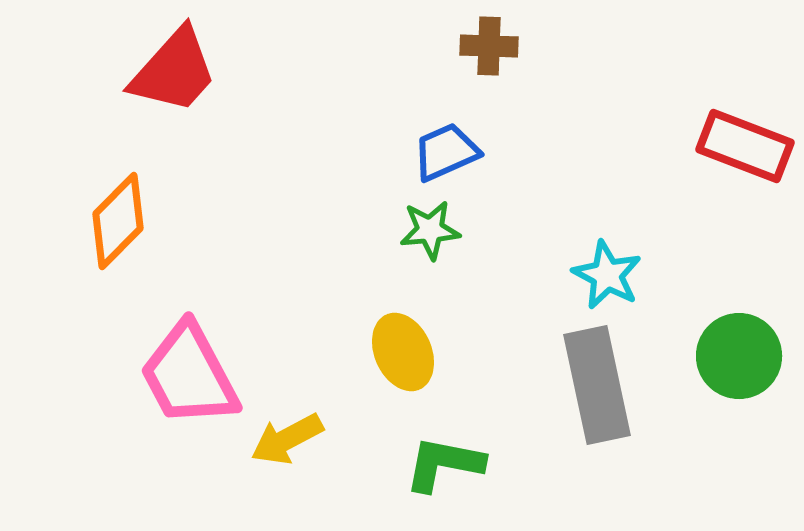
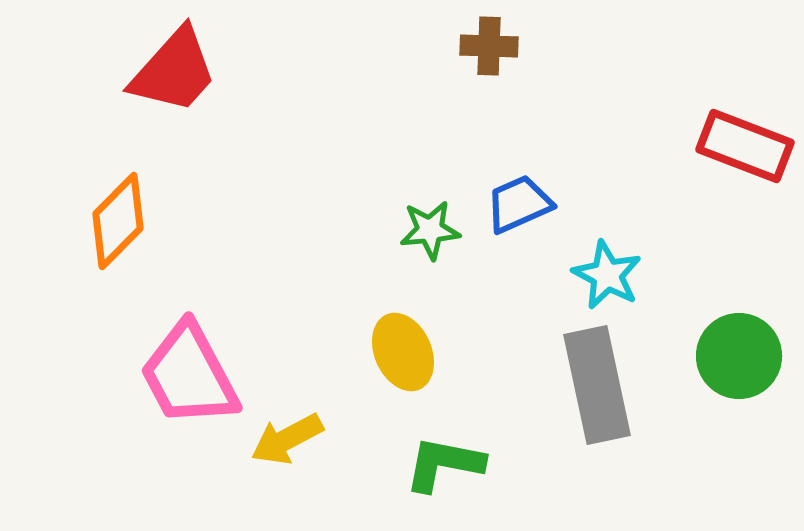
blue trapezoid: moved 73 px right, 52 px down
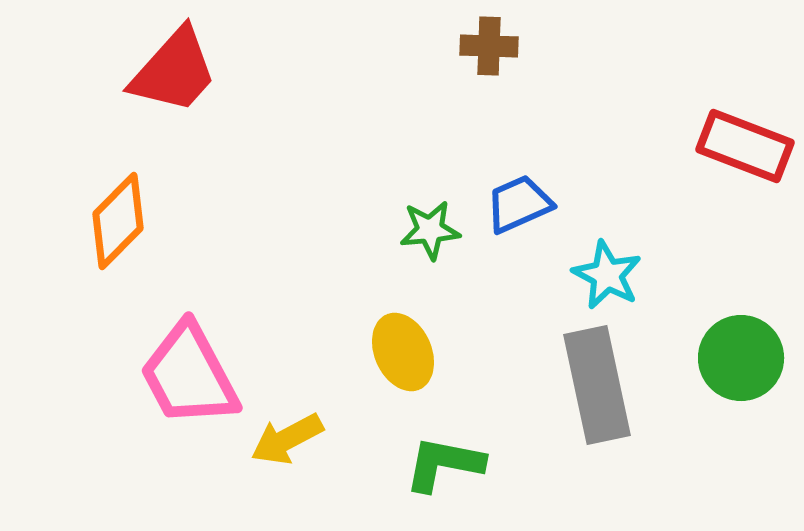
green circle: moved 2 px right, 2 px down
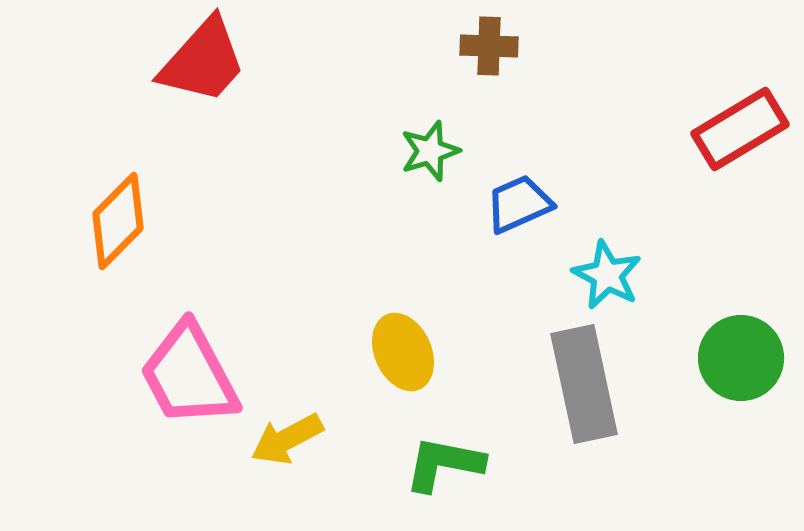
red trapezoid: moved 29 px right, 10 px up
red rectangle: moved 5 px left, 17 px up; rotated 52 degrees counterclockwise
green star: moved 79 px up; rotated 12 degrees counterclockwise
gray rectangle: moved 13 px left, 1 px up
